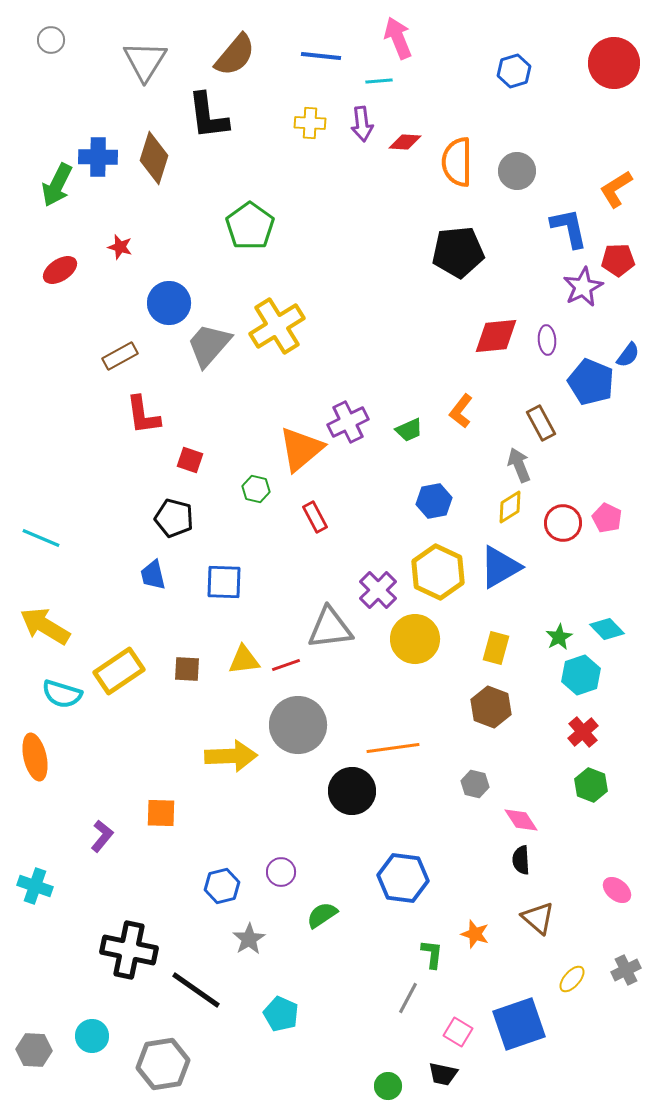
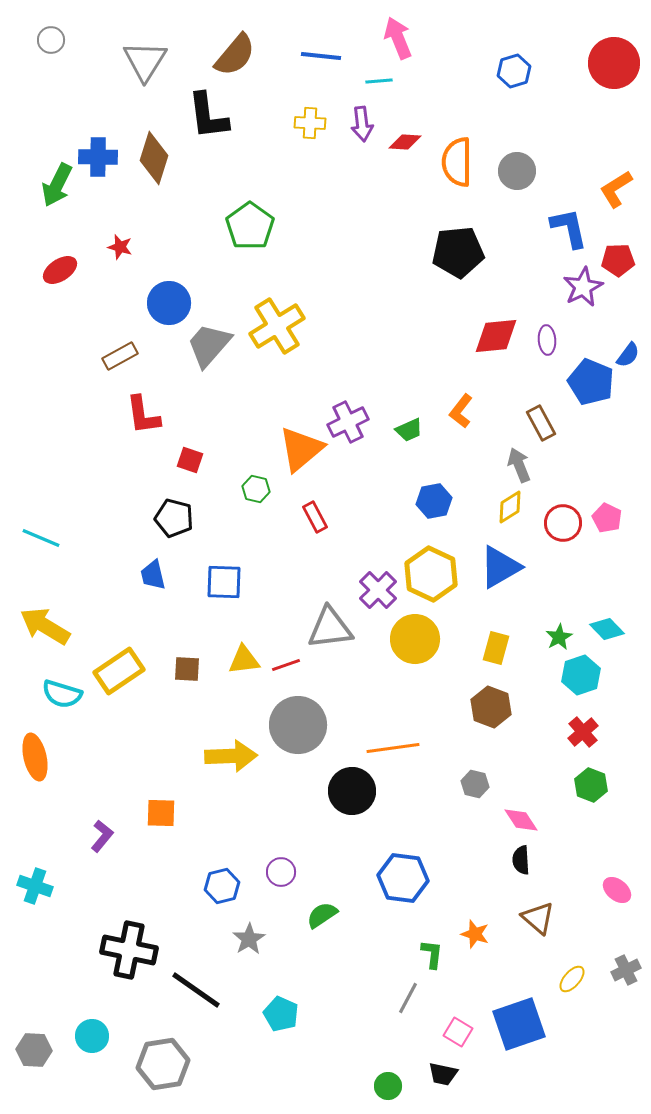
yellow hexagon at (438, 572): moved 7 px left, 2 px down
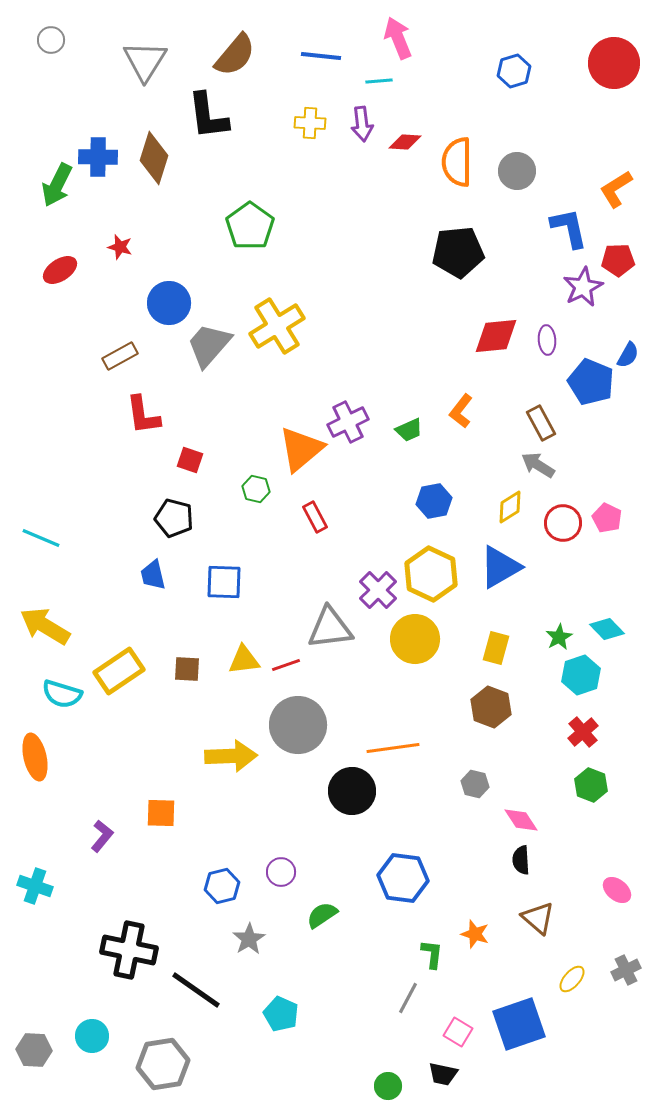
blue semicircle at (628, 355): rotated 8 degrees counterclockwise
gray arrow at (519, 465): moved 19 px right; rotated 36 degrees counterclockwise
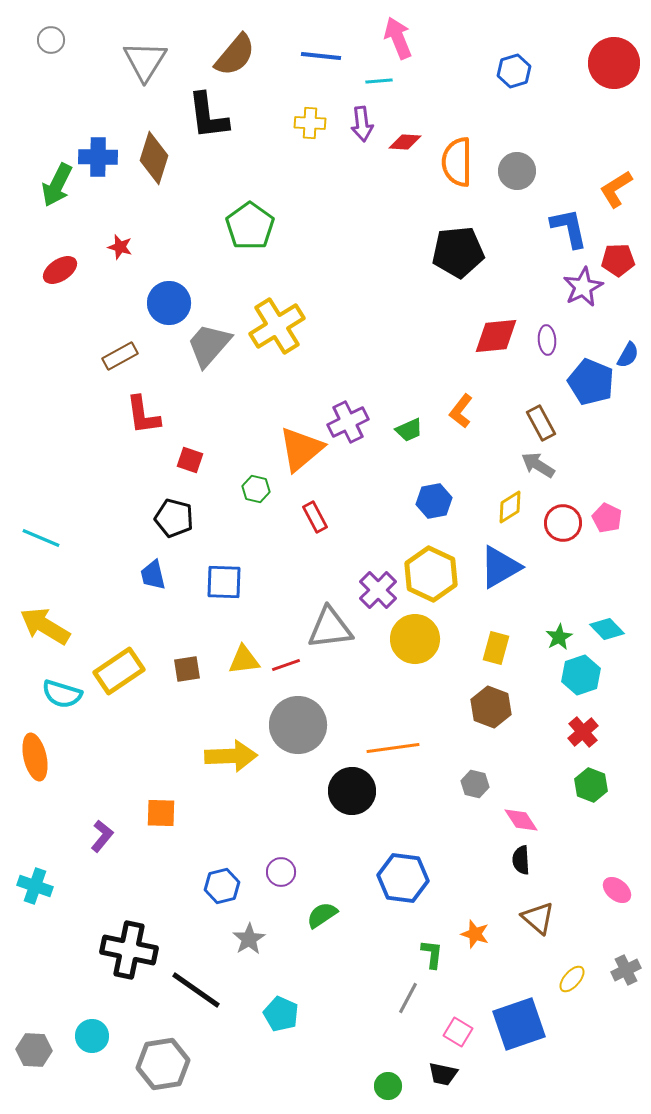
brown square at (187, 669): rotated 12 degrees counterclockwise
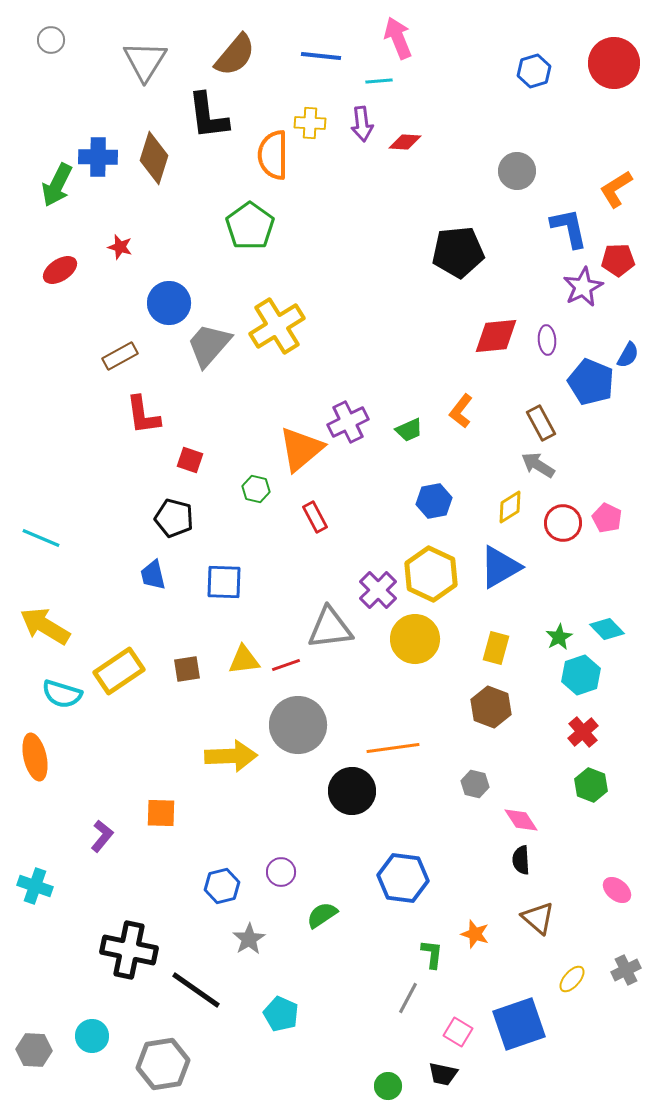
blue hexagon at (514, 71): moved 20 px right
orange semicircle at (457, 162): moved 184 px left, 7 px up
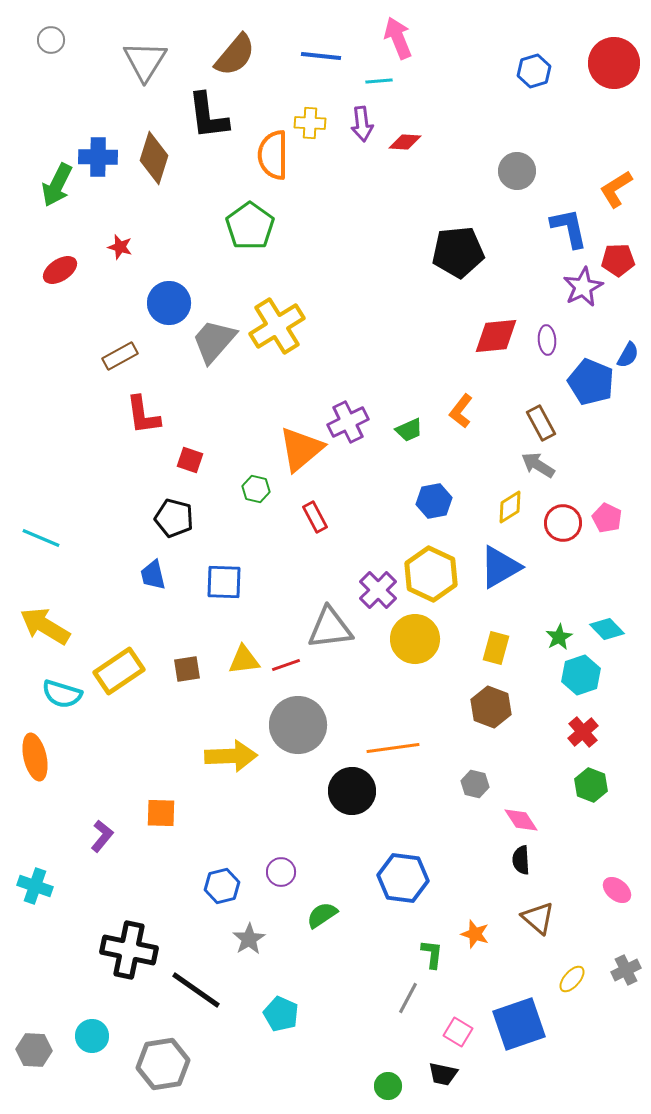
gray trapezoid at (209, 345): moved 5 px right, 4 px up
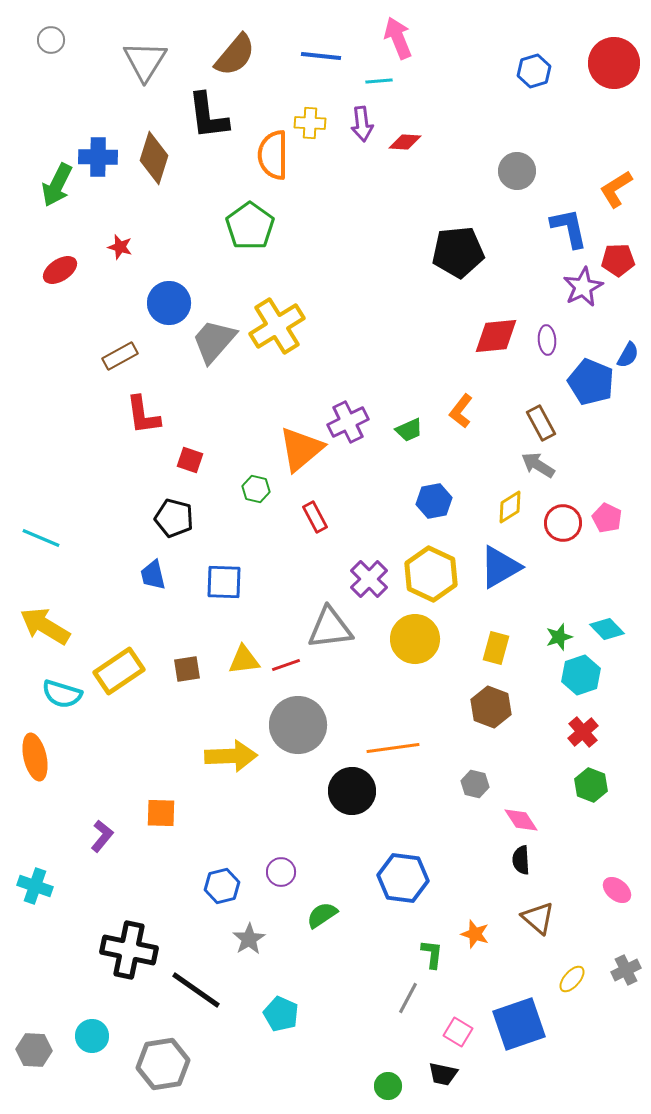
purple cross at (378, 590): moved 9 px left, 11 px up
green star at (559, 637): rotated 12 degrees clockwise
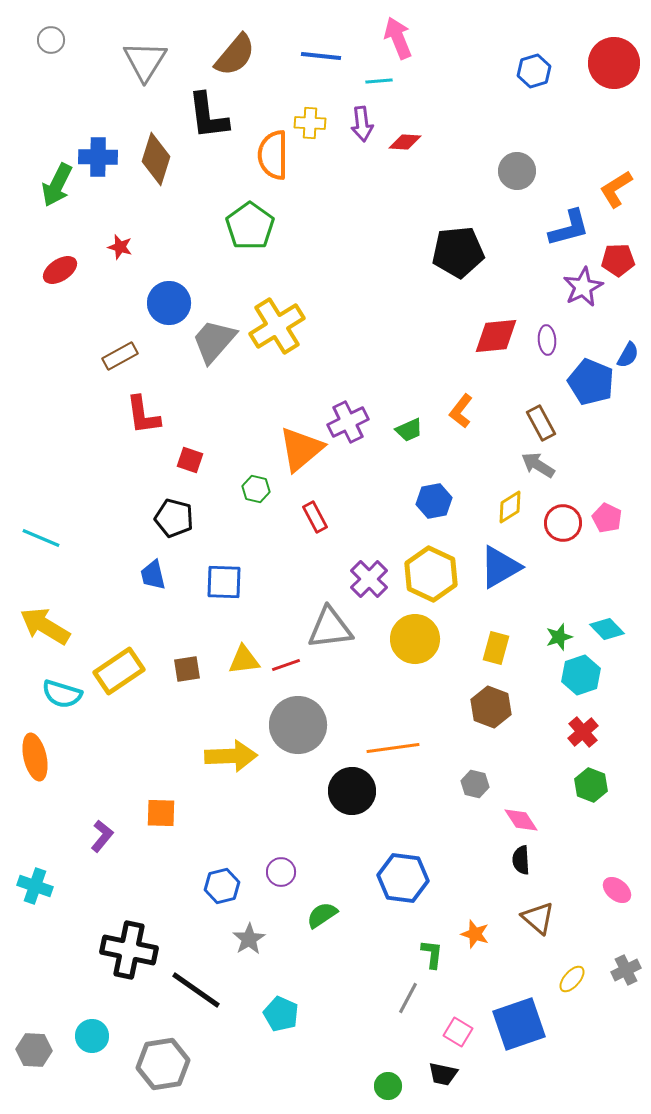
brown diamond at (154, 158): moved 2 px right, 1 px down
blue L-shape at (569, 228): rotated 87 degrees clockwise
